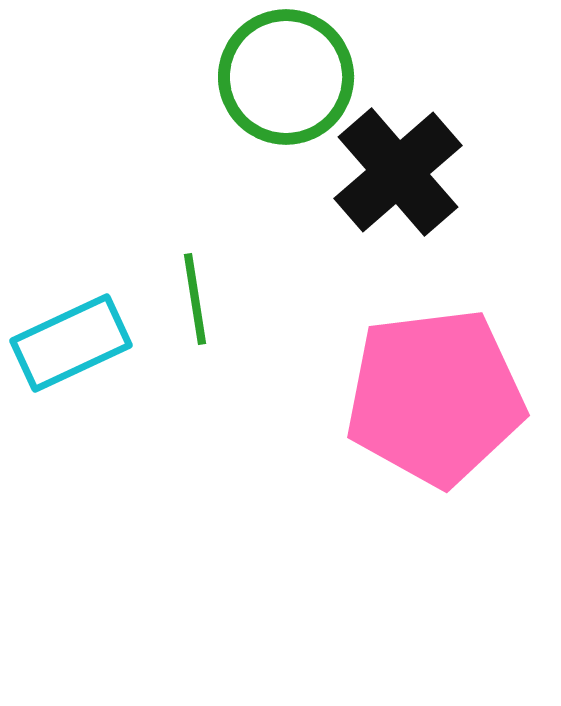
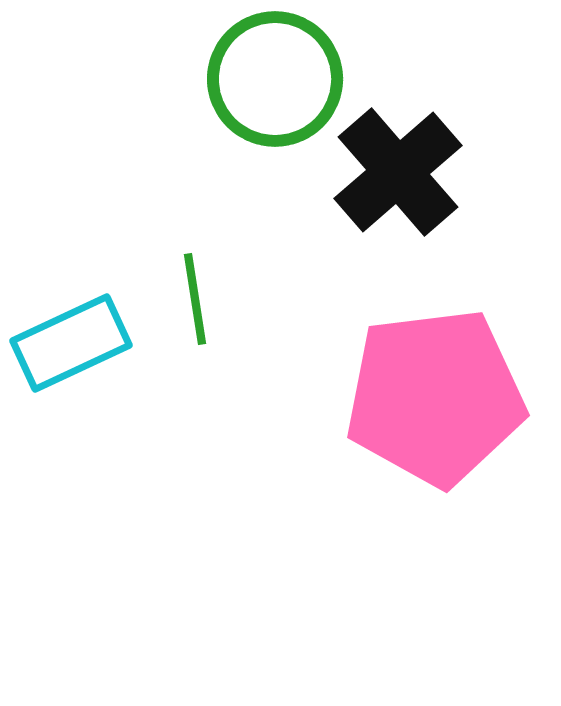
green circle: moved 11 px left, 2 px down
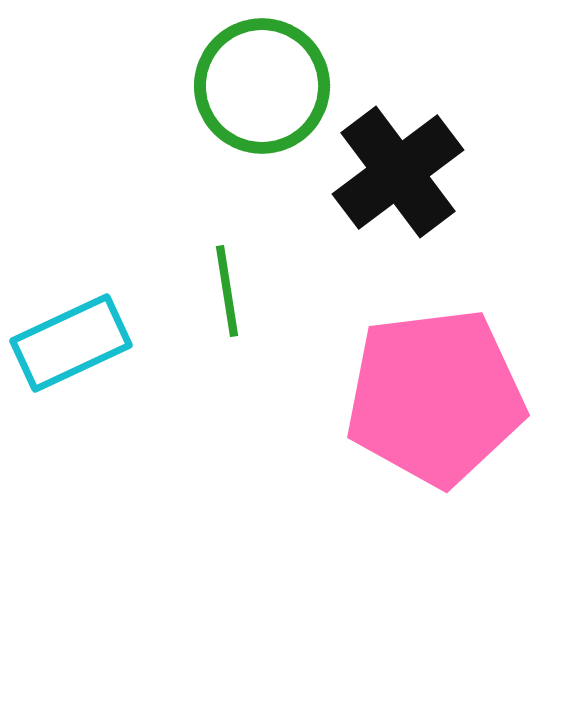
green circle: moved 13 px left, 7 px down
black cross: rotated 4 degrees clockwise
green line: moved 32 px right, 8 px up
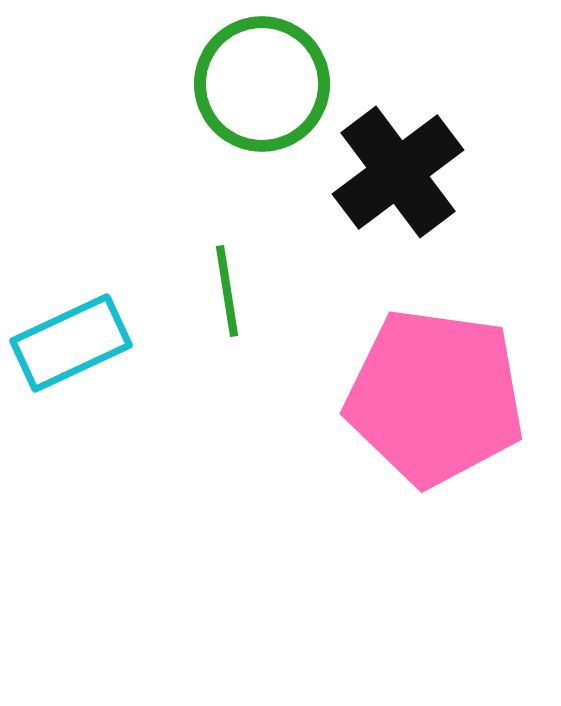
green circle: moved 2 px up
pink pentagon: rotated 15 degrees clockwise
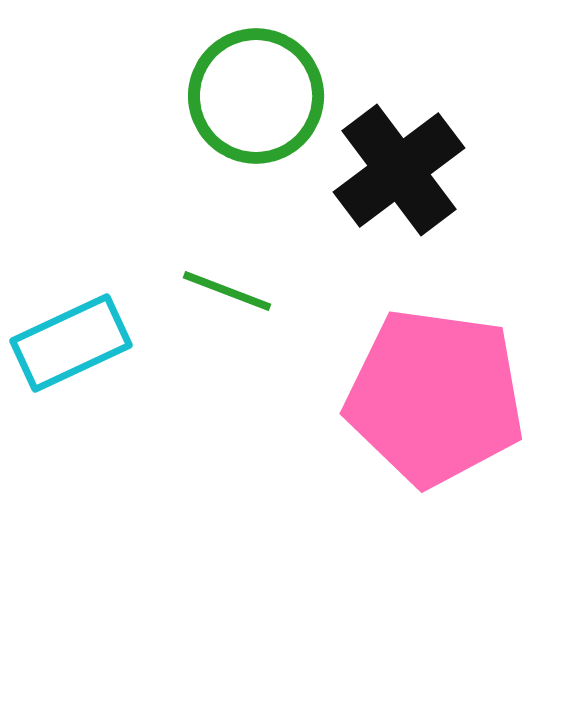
green circle: moved 6 px left, 12 px down
black cross: moved 1 px right, 2 px up
green line: rotated 60 degrees counterclockwise
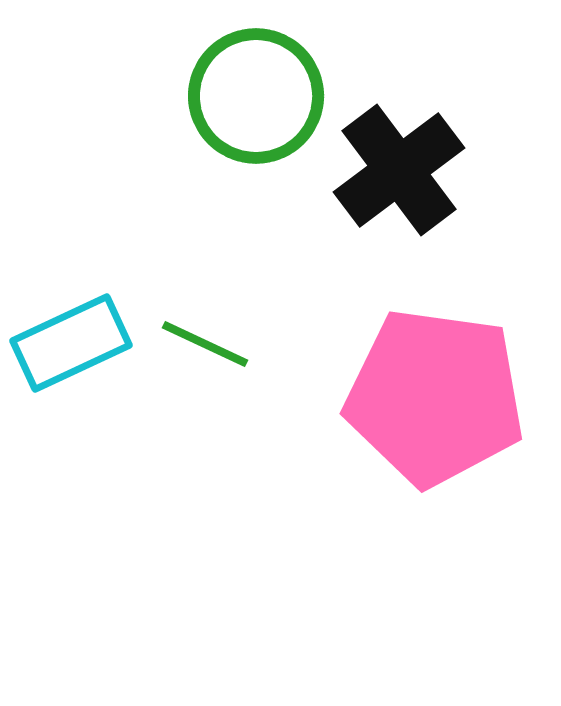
green line: moved 22 px left, 53 px down; rotated 4 degrees clockwise
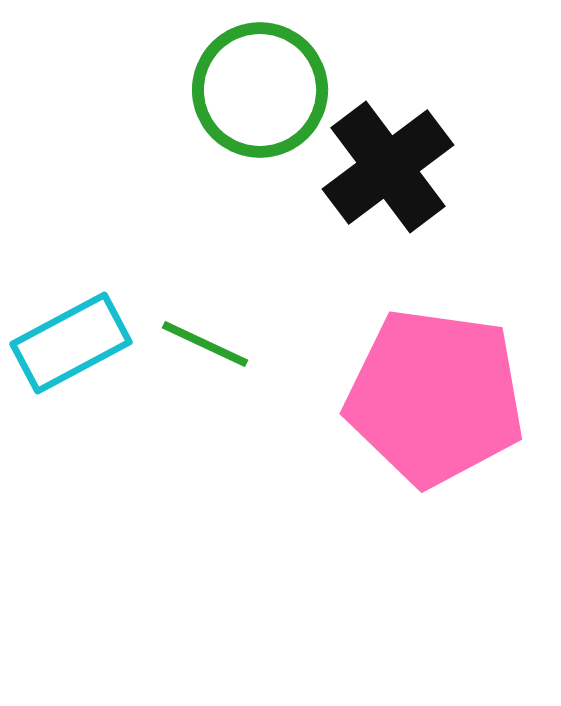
green circle: moved 4 px right, 6 px up
black cross: moved 11 px left, 3 px up
cyan rectangle: rotated 3 degrees counterclockwise
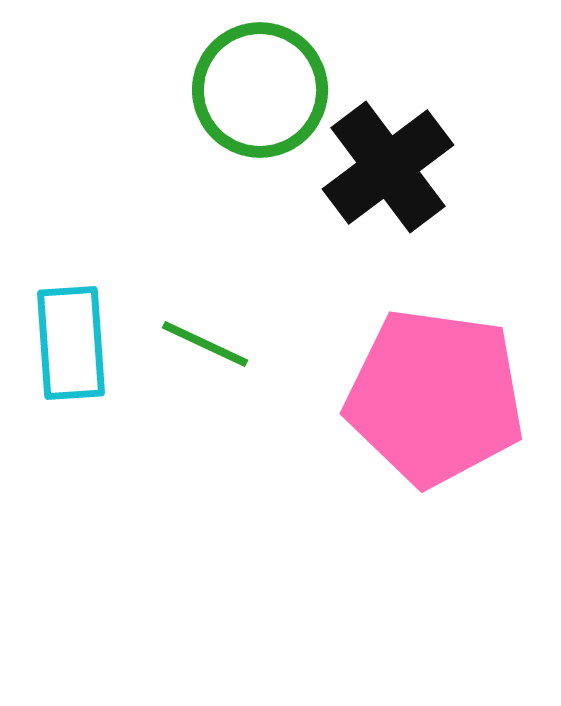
cyan rectangle: rotated 66 degrees counterclockwise
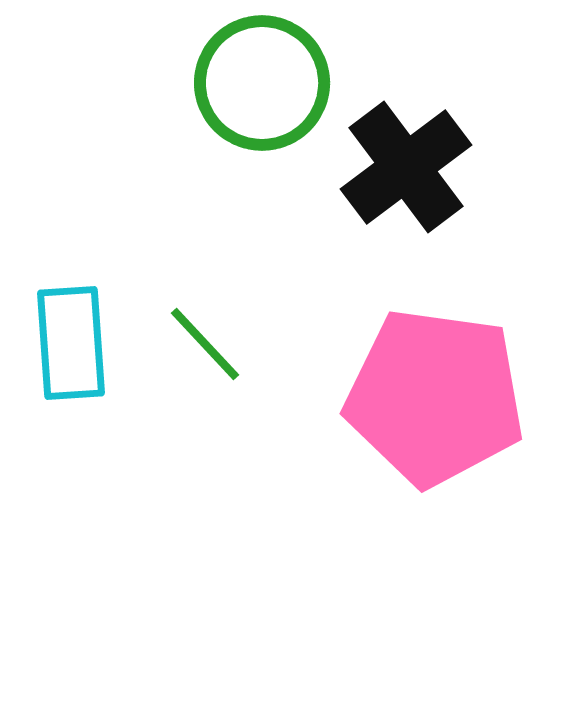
green circle: moved 2 px right, 7 px up
black cross: moved 18 px right
green line: rotated 22 degrees clockwise
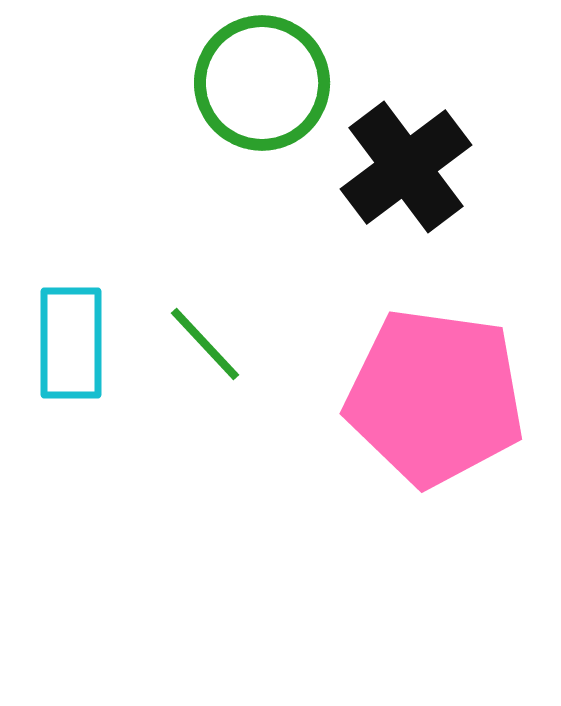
cyan rectangle: rotated 4 degrees clockwise
